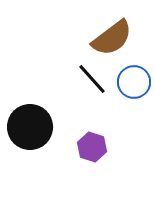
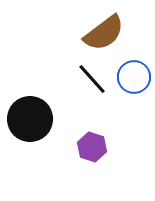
brown semicircle: moved 8 px left, 5 px up
blue circle: moved 5 px up
black circle: moved 8 px up
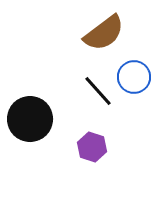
black line: moved 6 px right, 12 px down
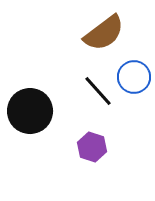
black circle: moved 8 px up
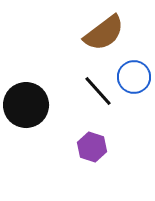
black circle: moved 4 px left, 6 px up
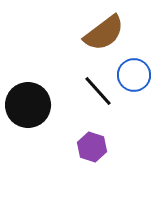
blue circle: moved 2 px up
black circle: moved 2 px right
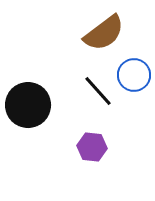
purple hexagon: rotated 12 degrees counterclockwise
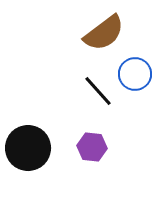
blue circle: moved 1 px right, 1 px up
black circle: moved 43 px down
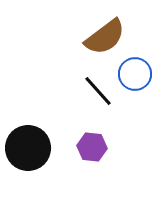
brown semicircle: moved 1 px right, 4 px down
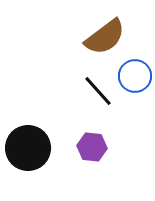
blue circle: moved 2 px down
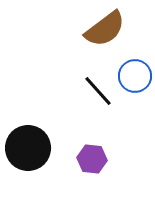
brown semicircle: moved 8 px up
purple hexagon: moved 12 px down
